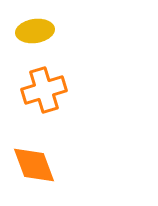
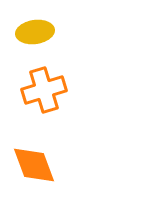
yellow ellipse: moved 1 px down
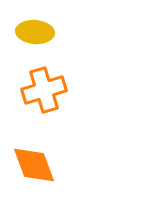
yellow ellipse: rotated 12 degrees clockwise
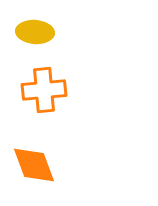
orange cross: rotated 12 degrees clockwise
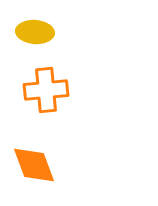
orange cross: moved 2 px right
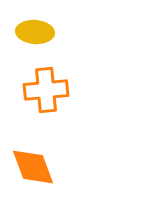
orange diamond: moved 1 px left, 2 px down
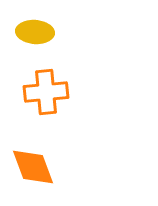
orange cross: moved 2 px down
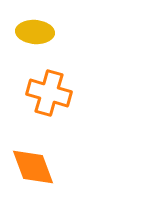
orange cross: moved 3 px right, 1 px down; rotated 21 degrees clockwise
